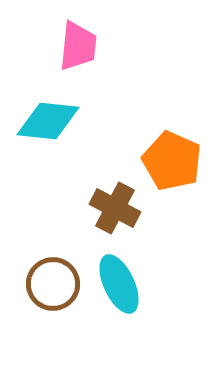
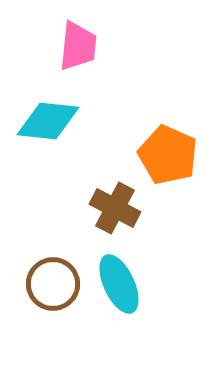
orange pentagon: moved 4 px left, 6 px up
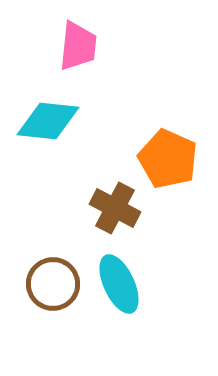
orange pentagon: moved 4 px down
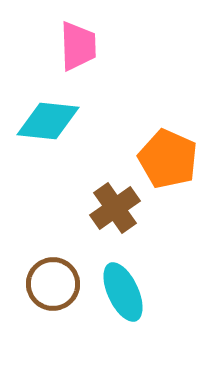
pink trapezoid: rotated 8 degrees counterclockwise
brown cross: rotated 27 degrees clockwise
cyan ellipse: moved 4 px right, 8 px down
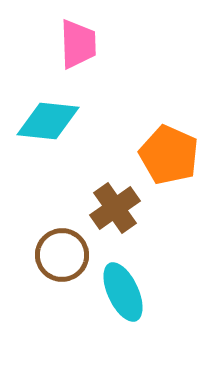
pink trapezoid: moved 2 px up
orange pentagon: moved 1 px right, 4 px up
brown circle: moved 9 px right, 29 px up
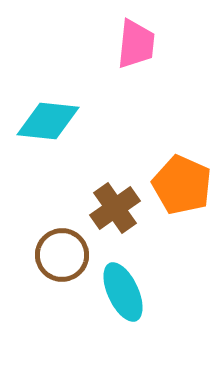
pink trapezoid: moved 58 px right; rotated 8 degrees clockwise
orange pentagon: moved 13 px right, 30 px down
